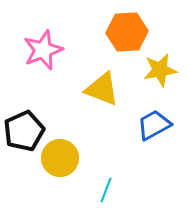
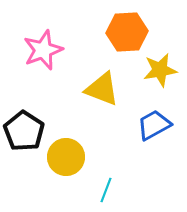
black pentagon: rotated 15 degrees counterclockwise
yellow circle: moved 6 px right, 1 px up
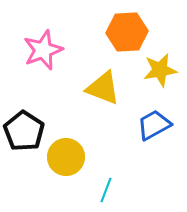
yellow triangle: moved 1 px right, 1 px up
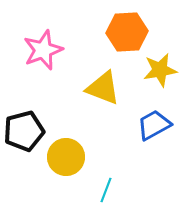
black pentagon: rotated 24 degrees clockwise
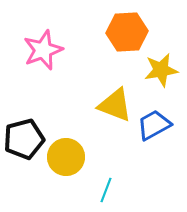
yellow star: moved 1 px right
yellow triangle: moved 12 px right, 17 px down
black pentagon: moved 8 px down
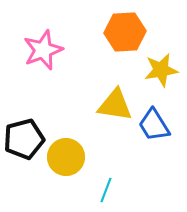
orange hexagon: moved 2 px left
yellow triangle: rotated 12 degrees counterclockwise
blue trapezoid: rotated 93 degrees counterclockwise
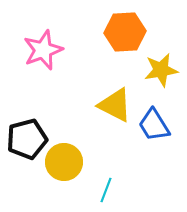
yellow triangle: rotated 18 degrees clockwise
black pentagon: moved 3 px right
yellow circle: moved 2 px left, 5 px down
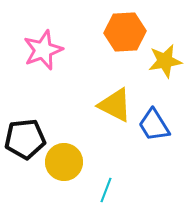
yellow star: moved 4 px right, 9 px up
black pentagon: moved 2 px left; rotated 9 degrees clockwise
